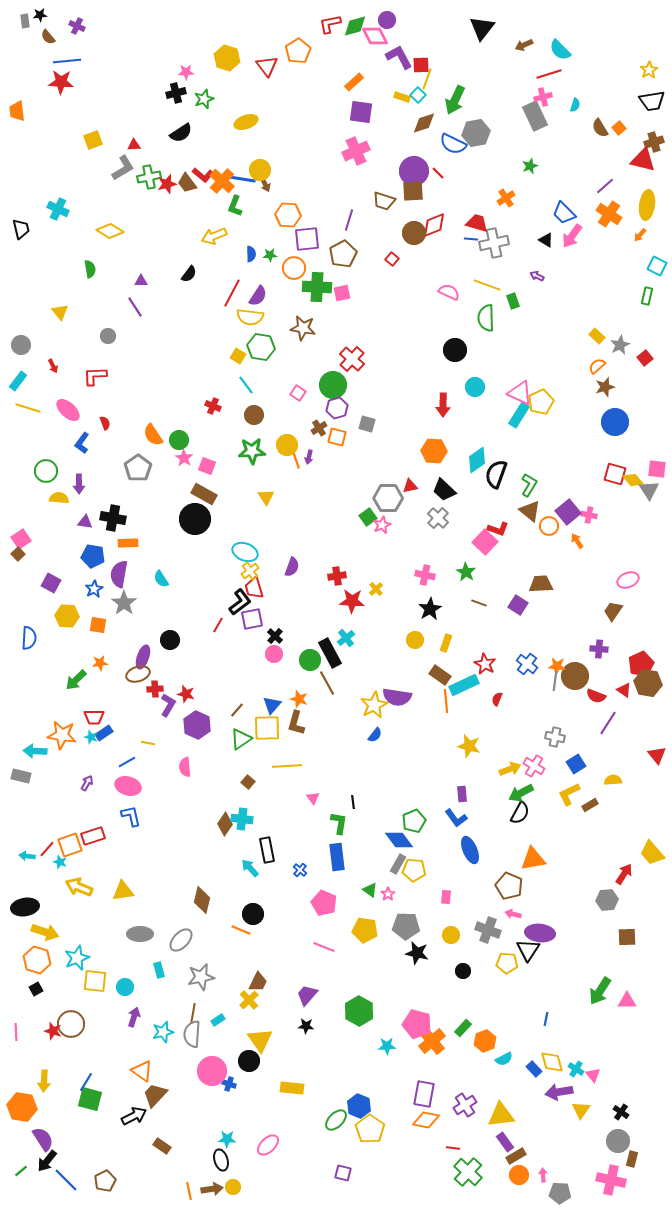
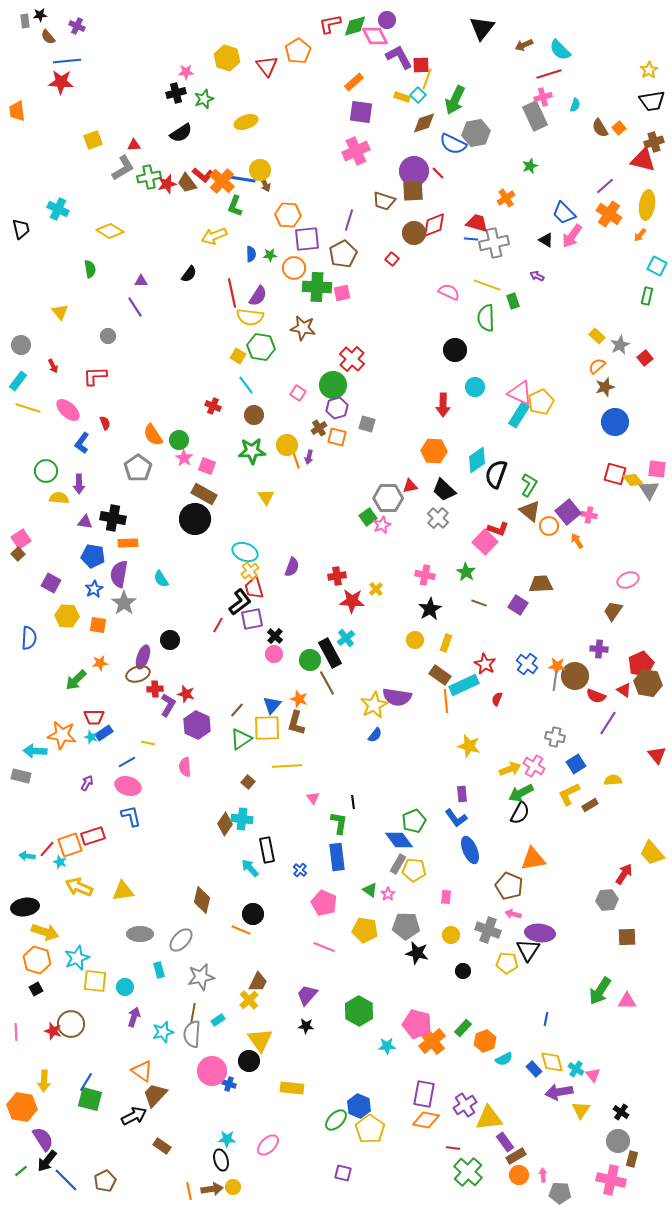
red line at (232, 293): rotated 40 degrees counterclockwise
yellow triangle at (501, 1115): moved 12 px left, 3 px down
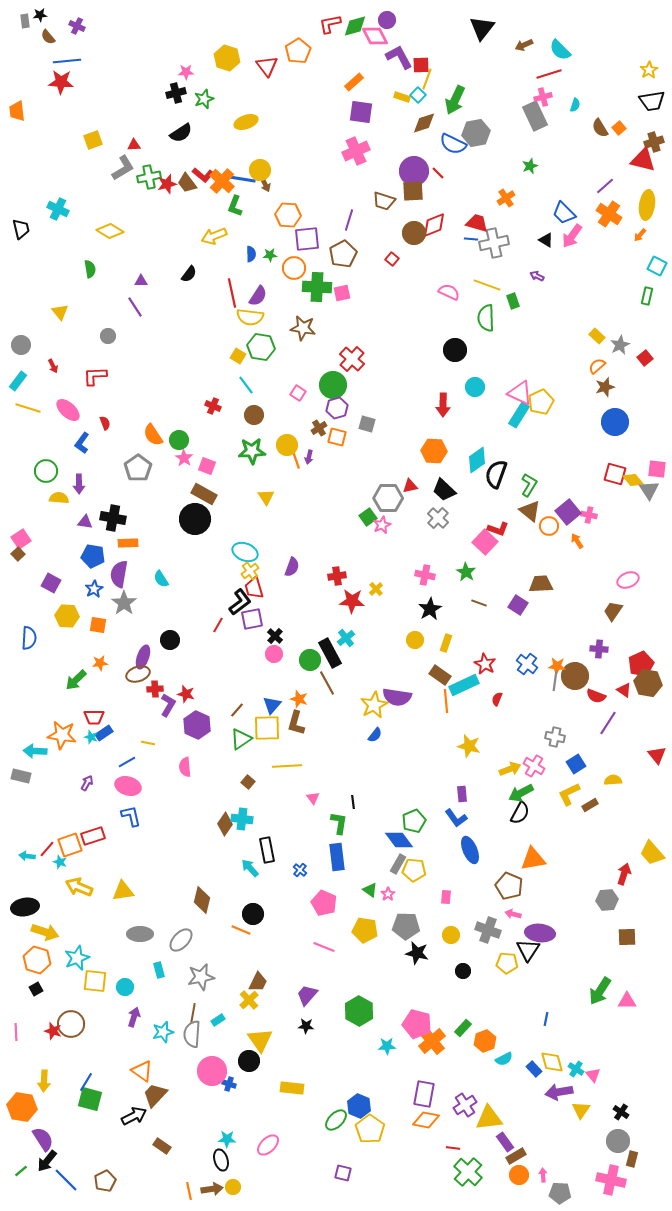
red arrow at (624, 874): rotated 15 degrees counterclockwise
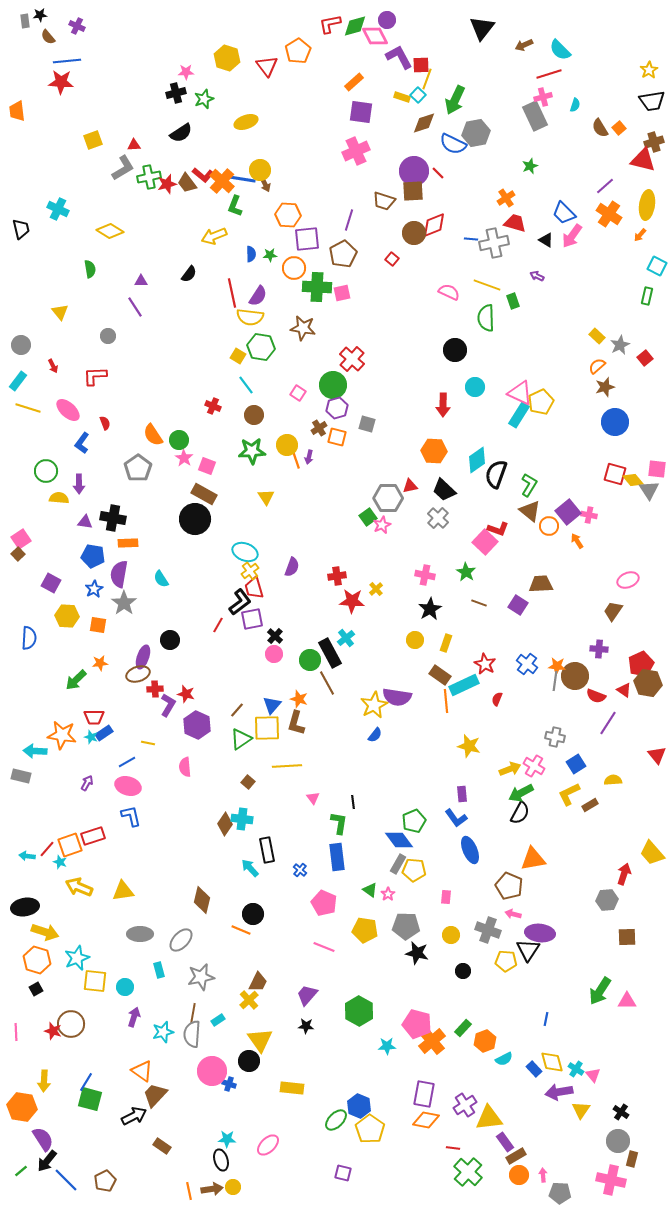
red trapezoid at (477, 223): moved 38 px right
yellow pentagon at (507, 963): moved 1 px left, 2 px up
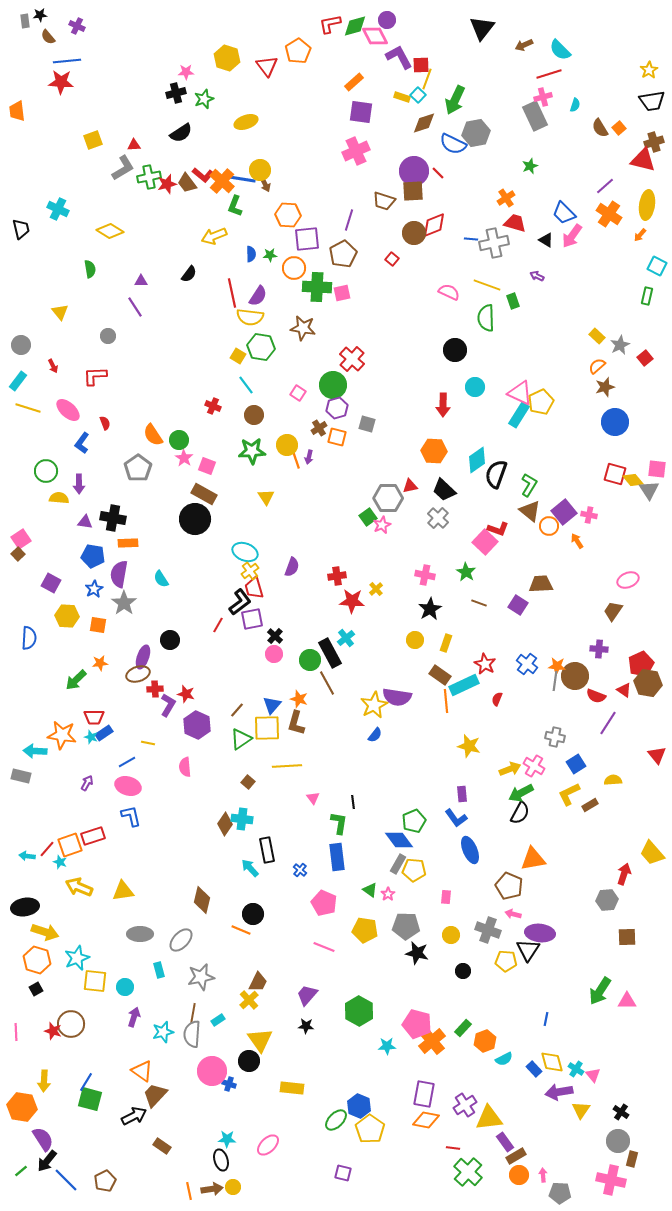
purple square at (568, 512): moved 4 px left
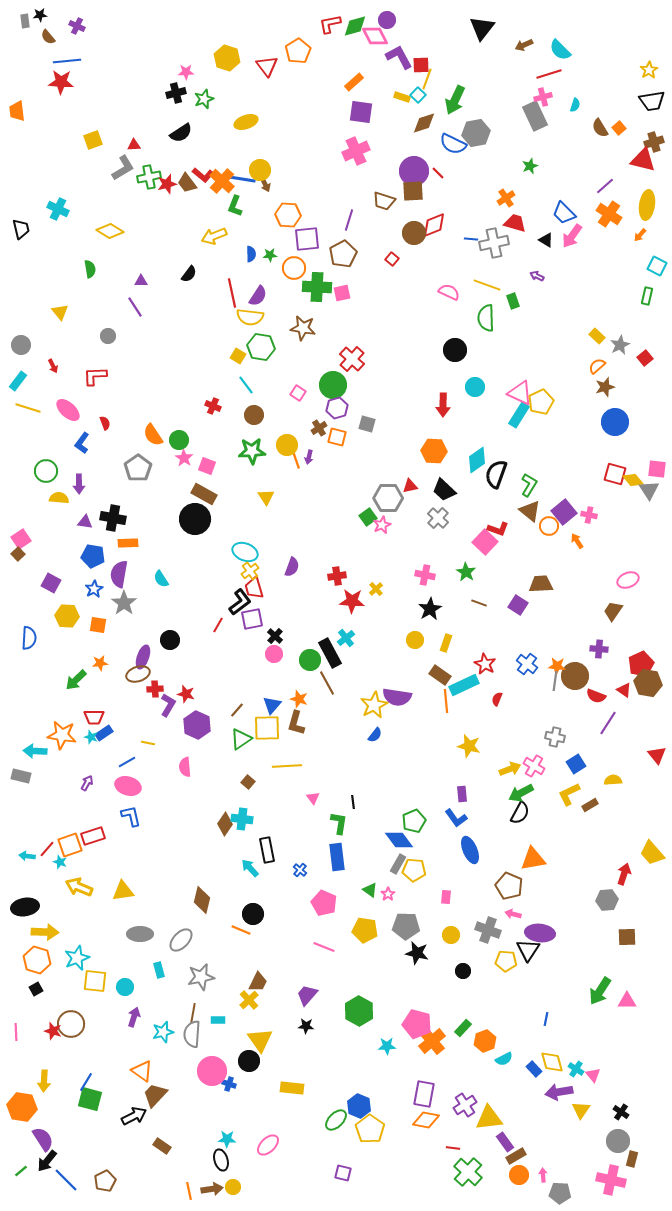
yellow arrow at (45, 932): rotated 16 degrees counterclockwise
cyan rectangle at (218, 1020): rotated 32 degrees clockwise
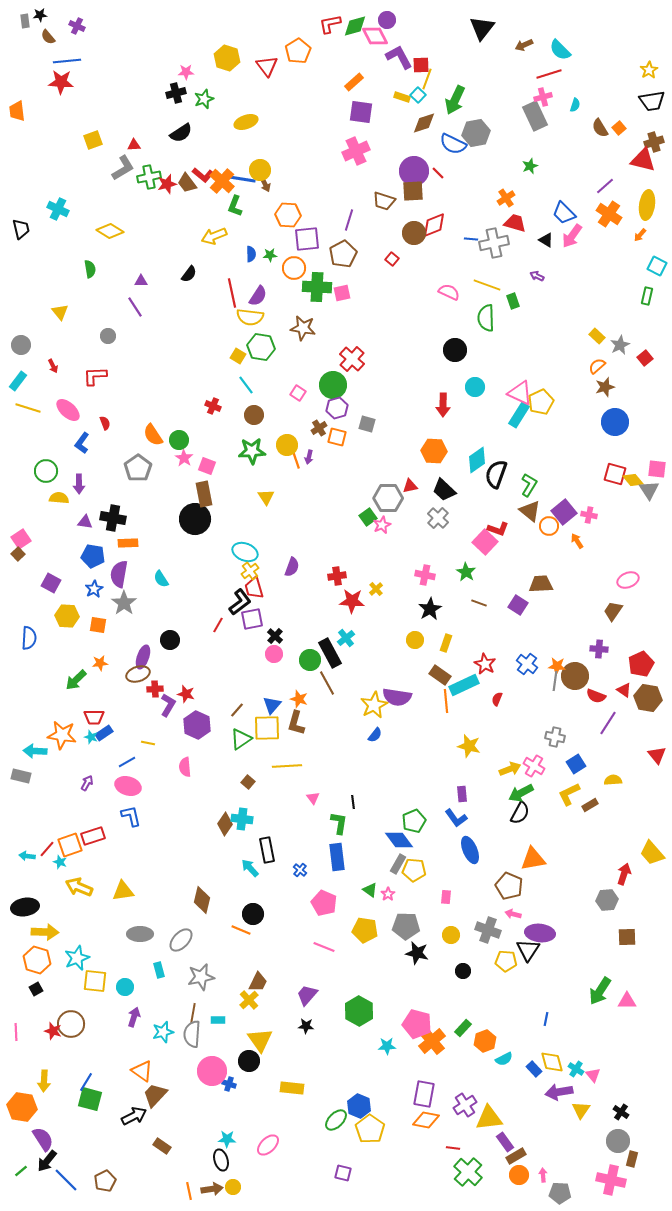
brown rectangle at (204, 494): rotated 50 degrees clockwise
brown hexagon at (648, 683): moved 15 px down
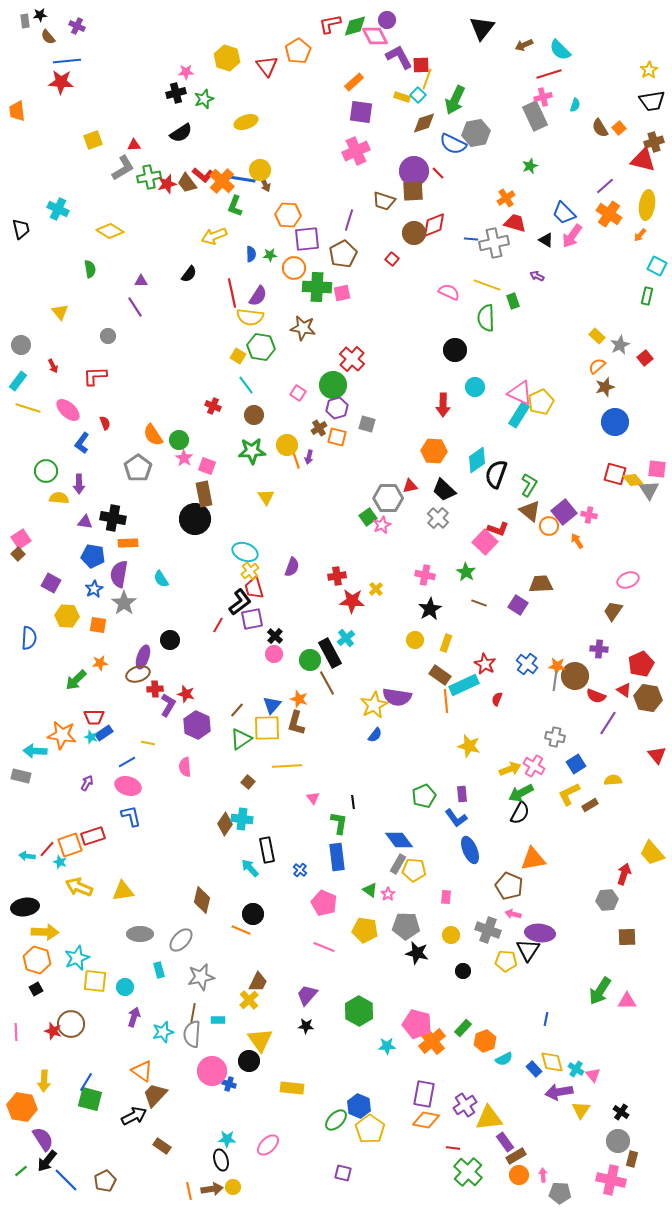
green pentagon at (414, 821): moved 10 px right, 25 px up
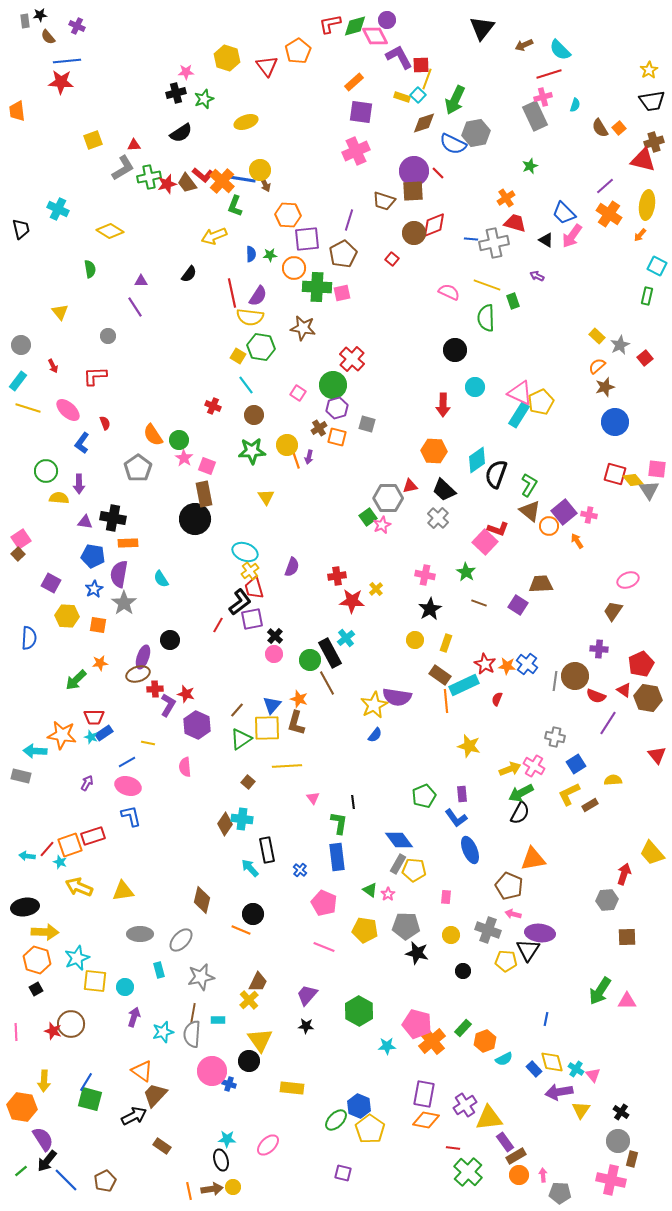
orange star at (557, 666): moved 50 px left
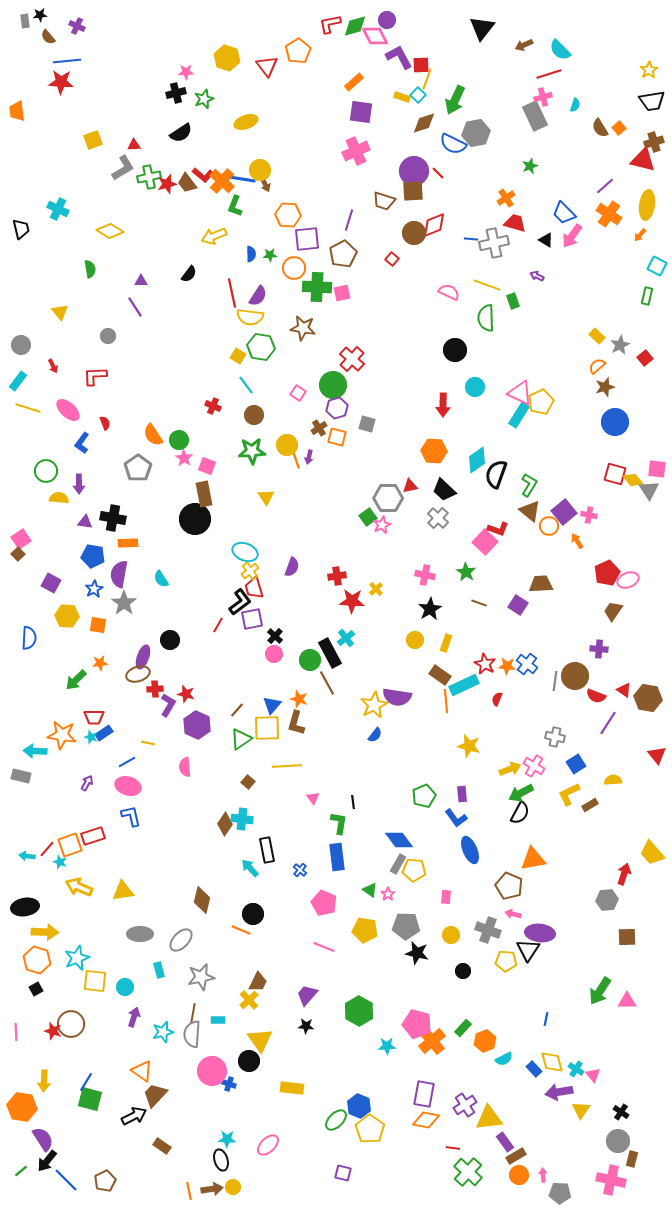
red pentagon at (641, 664): moved 34 px left, 91 px up
